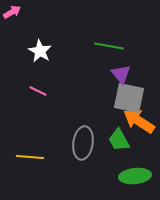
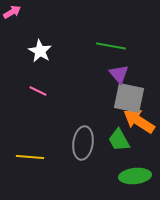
green line: moved 2 px right
purple triangle: moved 2 px left
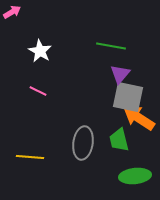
purple triangle: moved 1 px right; rotated 20 degrees clockwise
gray square: moved 1 px left, 1 px up
orange arrow: moved 3 px up
green trapezoid: rotated 15 degrees clockwise
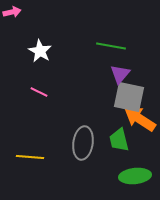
pink arrow: rotated 18 degrees clockwise
pink line: moved 1 px right, 1 px down
gray square: moved 1 px right
orange arrow: moved 1 px right, 1 px down
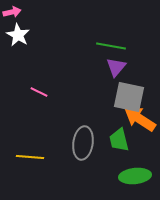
white star: moved 22 px left, 16 px up
purple triangle: moved 4 px left, 7 px up
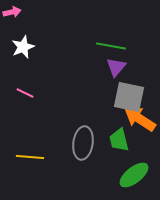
white star: moved 5 px right, 12 px down; rotated 20 degrees clockwise
pink line: moved 14 px left, 1 px down
green ellipse: moved 1 px left, 1 px up; rotated 32 degrees counterclockwise
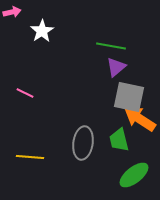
white star: moved 19 px right, 16 px up; rotated 10 degrees counterclockwise
purple triangle: rotated 10 degrees clockwise
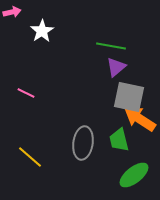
pink line: moved 1 px right
yellow line: rotated 36 degrees clockwise
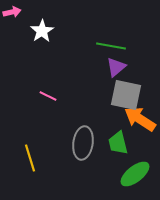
pink line: moved 22 px right, 3 px down
gray square: moved 3 px left, 2 px up
green trapezoid: moved 1 px left, 3 px down
yellow line: moved 1 px down; rotated 32 degrees clockwise
green ellipse: moved 1 px right, 1 px up
